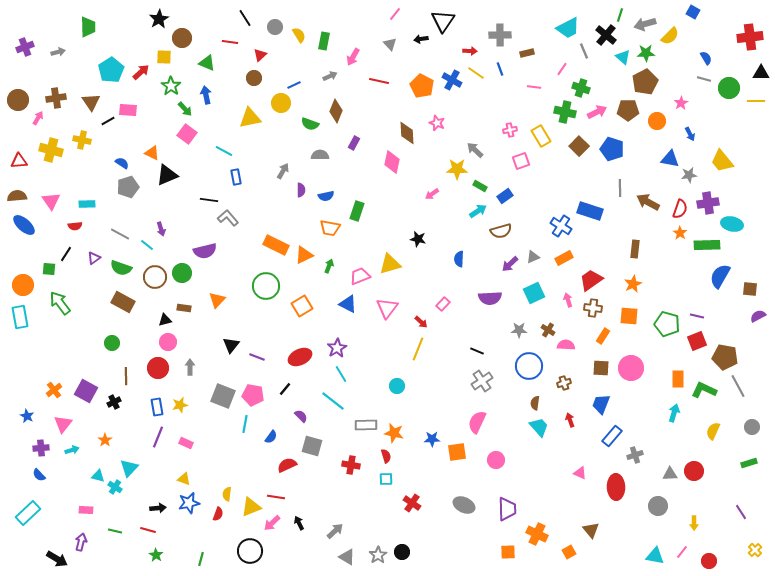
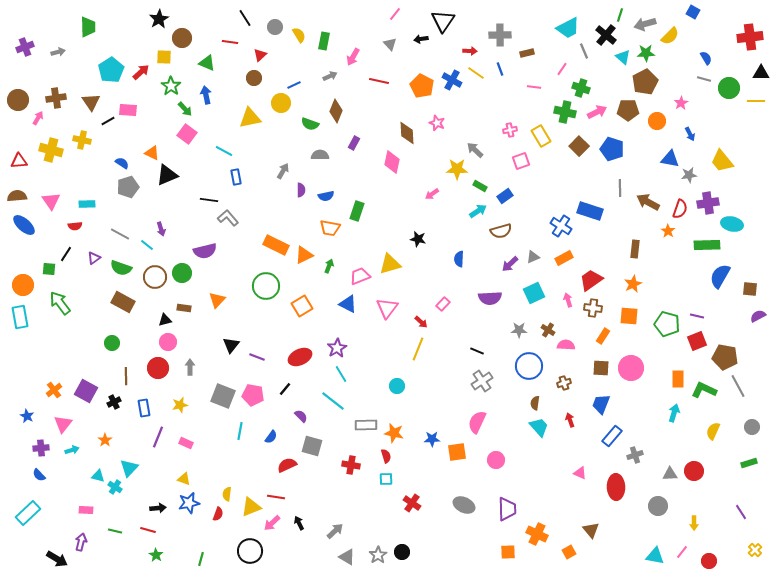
orange star at (680, 233): moved 12 px left, 2 px up
blue rectangle at (157, 407): moved 13 px left, 1 px down
cyan line at (245, 424): moved 5 px left, 7 px down
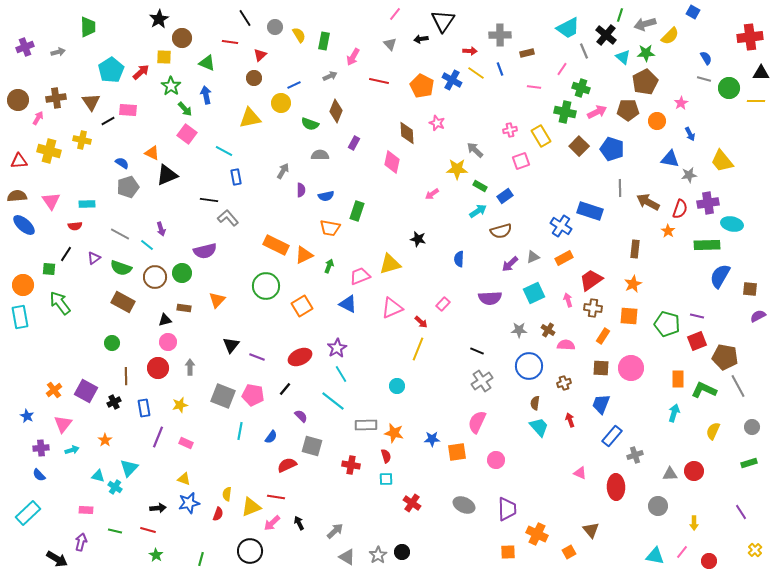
yellow cross at (51, 150): moved 2 px left, 1 px down
pink triangle at (387, 308): moved 5 px right; rotated 30 degrees clockwise
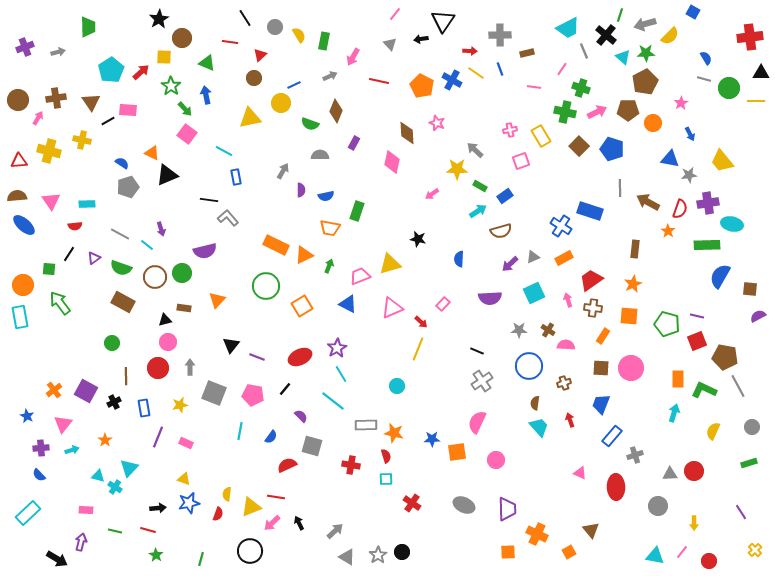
orange circle at (657, 121): moved 4 px left, 2 px down
black line at (66, 254): moved 3 px right
gray square at (223, 396): moved 9 px left, 3 px up
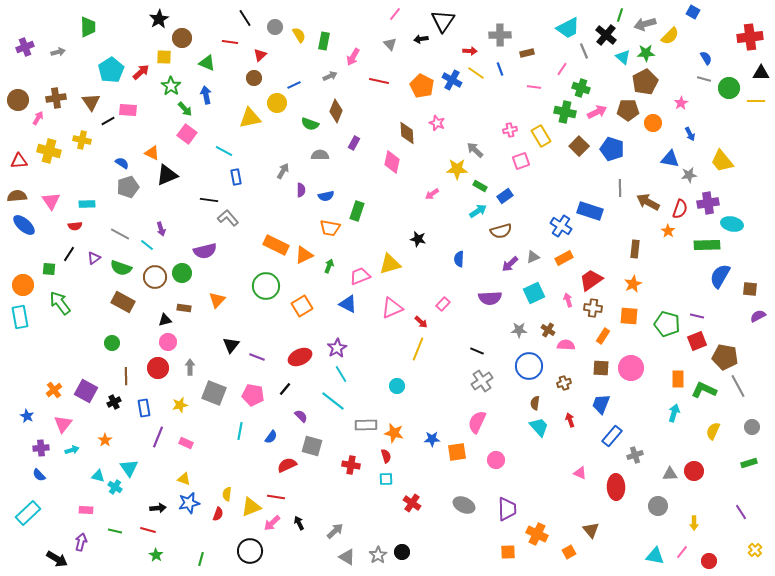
yellow circle at (281, 103): moved 4 px left
cyan triangle at (129, 468): rotated 18 degrees counterclockwise
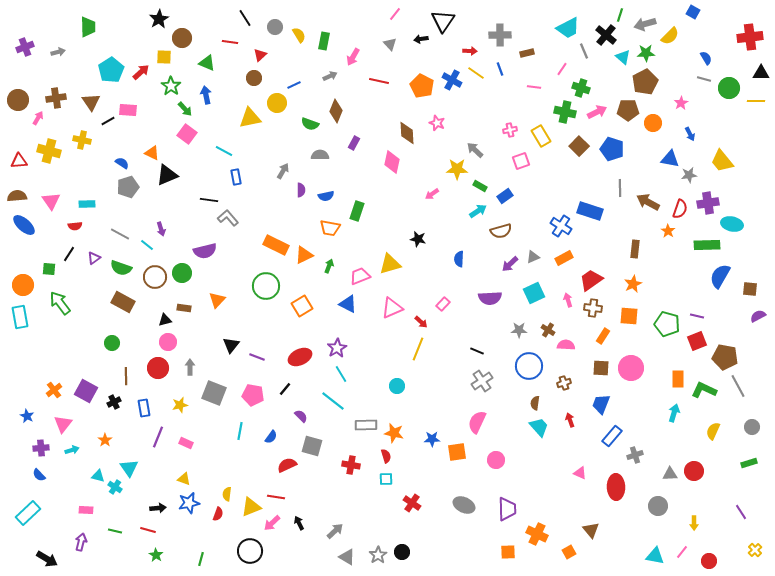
black arrow at (57, 559): moved 10 px left
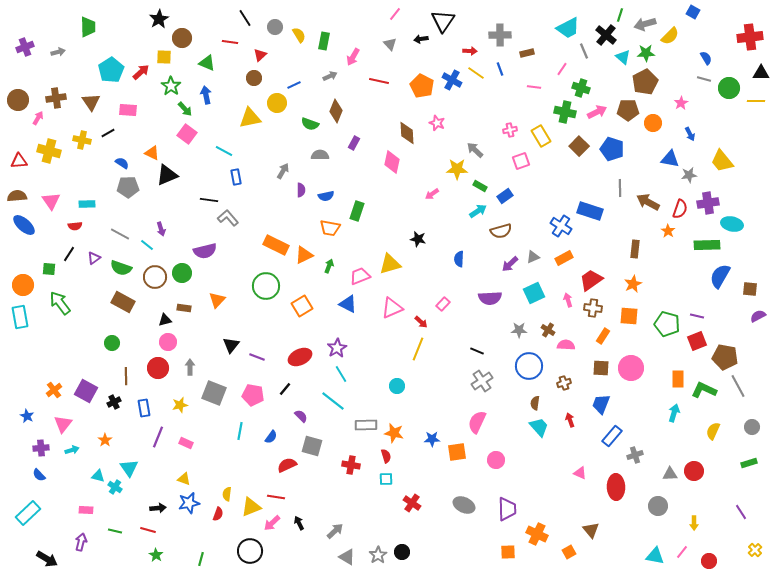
black line at (108, 121): moved 12 px down
gray pentagon at (128, 187): rotated 15 degrees clockwise
